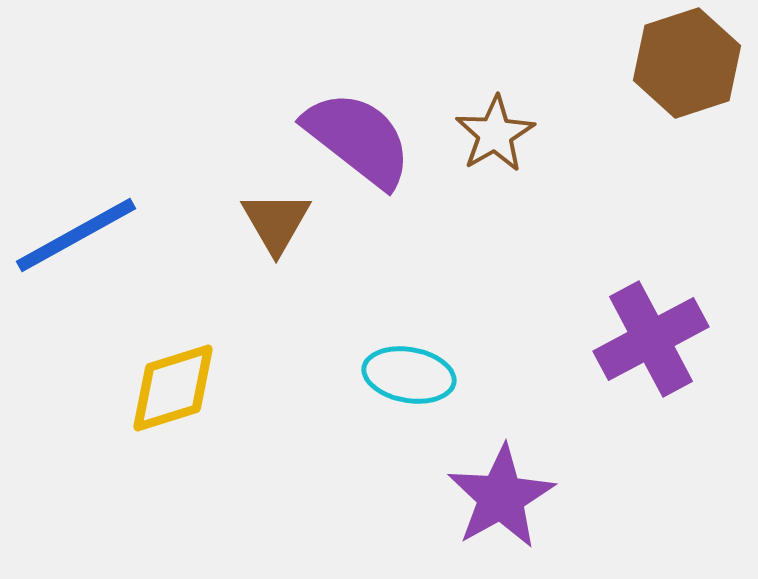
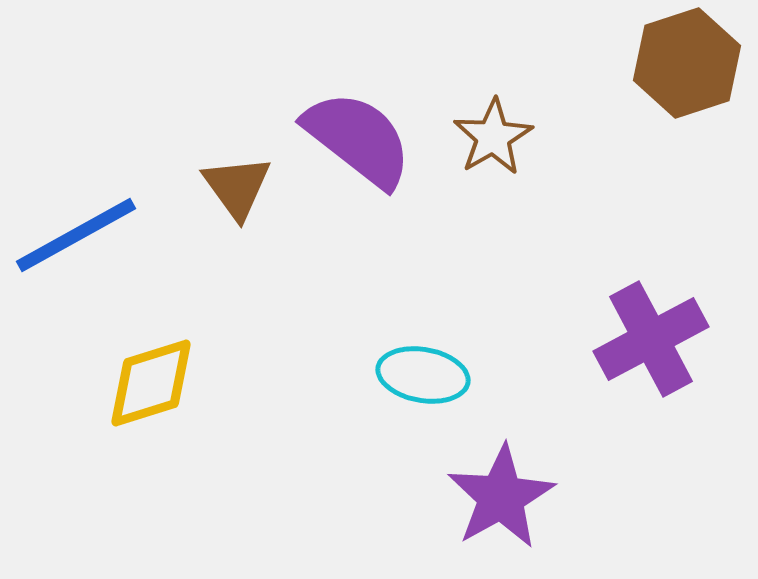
brown star: moved 2 px left, 3 px down
brown triangle: moved 39 px left, 35 px up; rotated 6 degrees counterclockwise
cyan ellipse: moved 14 px right
yellow diamond: moved 22 px left, 5 px up
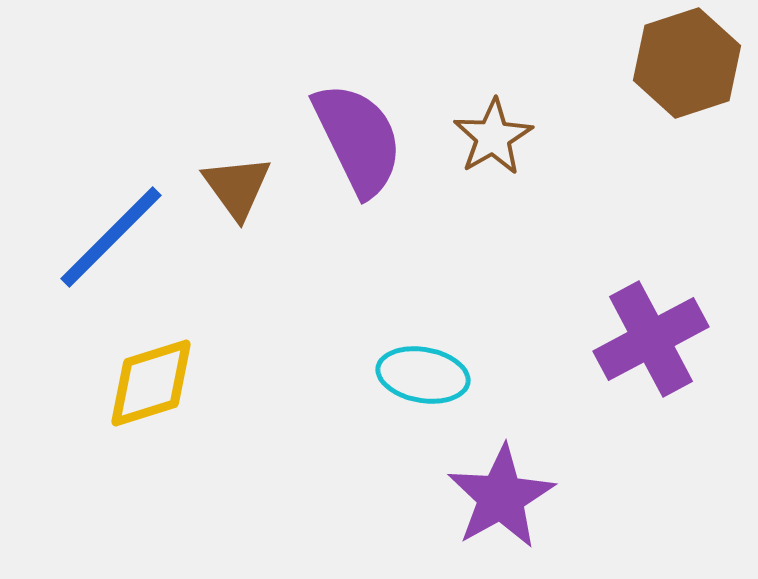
purple semicircle: rotated 26 degrees clockwise
blue line: moved 35 px right, 2 px down; rotated 16 degrees counterclockwise
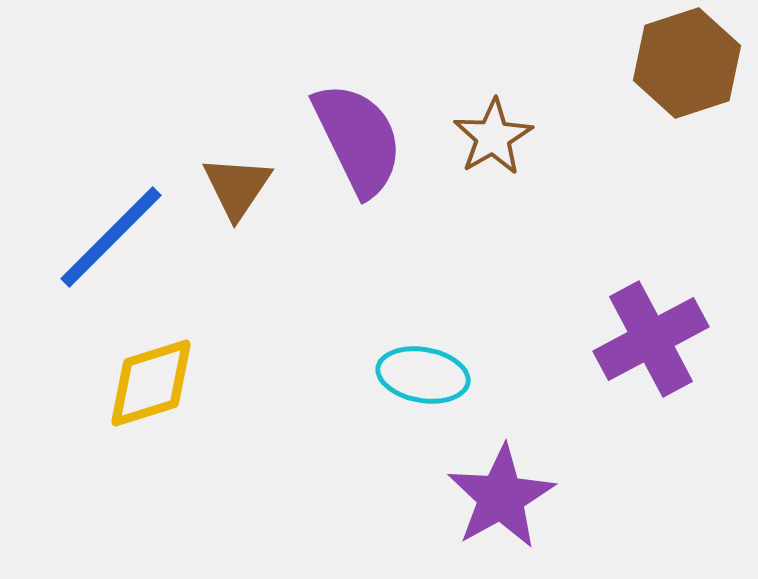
brown triangle: rotated 10 degrees clockwise
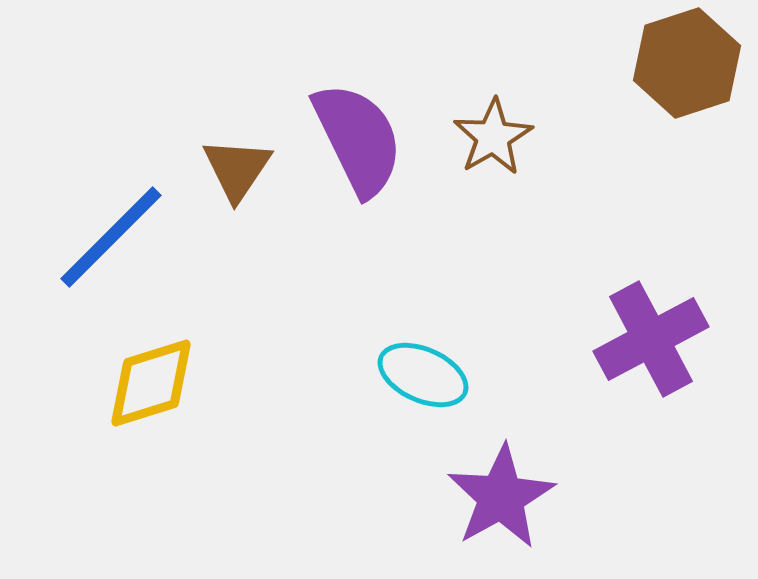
brown triangle: moved 18 px up
cyan ellipse: rotated 14 degrees clockwise
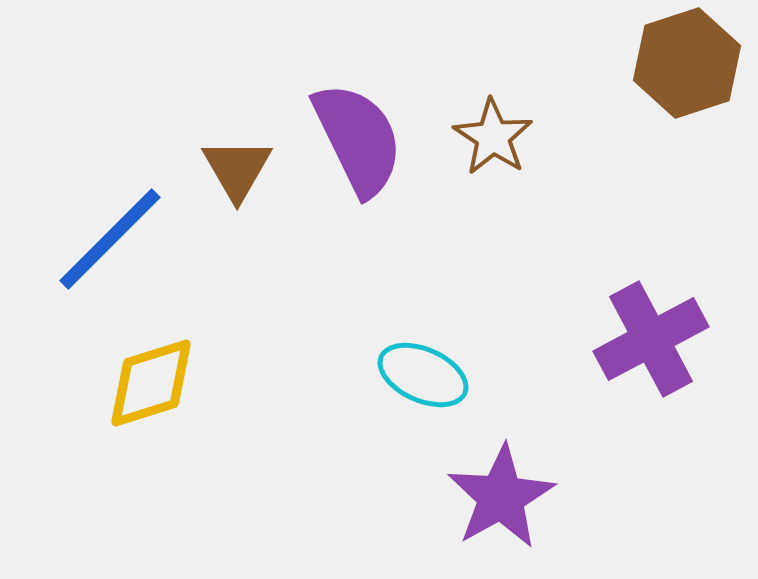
brown star: rotated 8 degrees counterclockwise
brown triangle: rotated 4 degrees counterclockwise
blue line: moved 1 px left, 2 px down
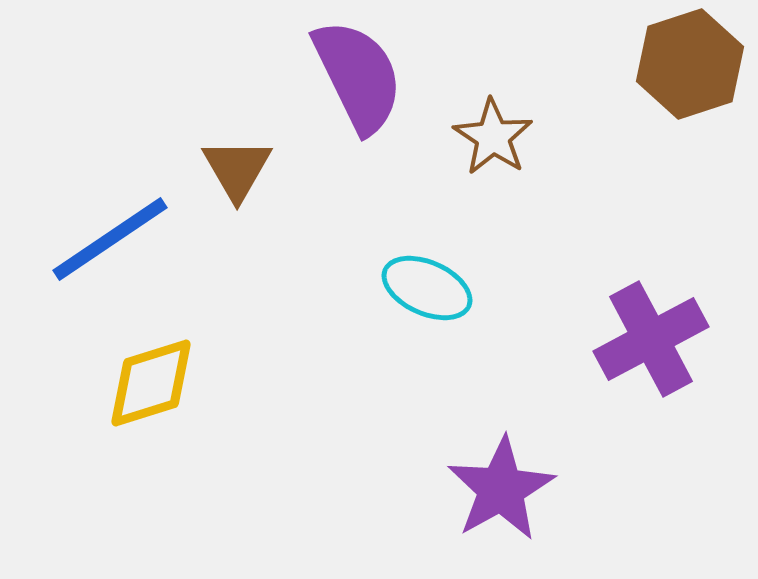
brown hexagon: moved 3 px right, 1 px down
purple semicircle: moved 63 px up
blue line: rotated 11 degrees clockwise
cyan ellipse: moved 4 px right, 87 px up
purple star: moved 8 px up
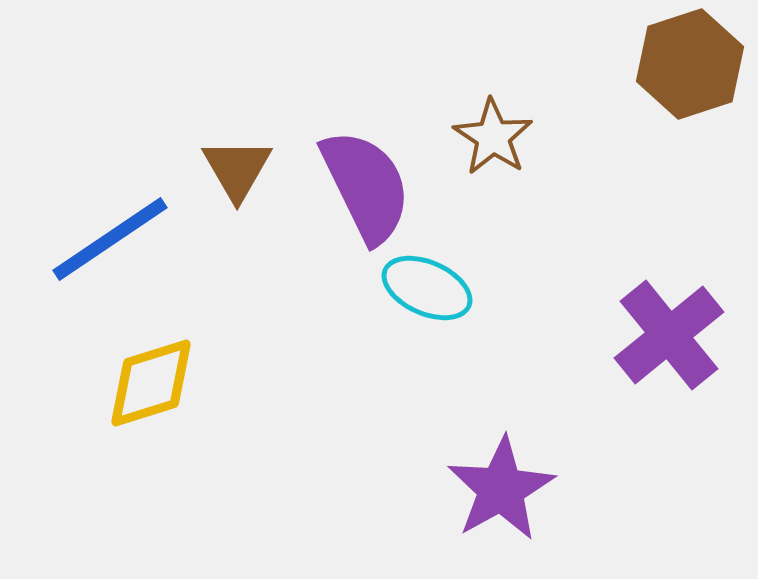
purple semicircle: moved 8 px right, 110 px down
purple cross: moved 18 px right, 4 px up; rotated 11 degrees counterclockwise
